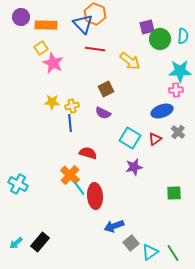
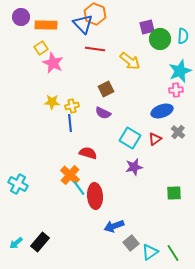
cyan star: rotated 20 degrees counterclockwise
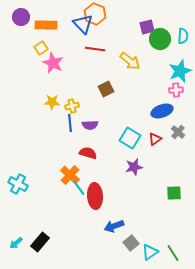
purple semicircle: moved 13 px left, 12 px down; rotated 28 degrees counterclockwise
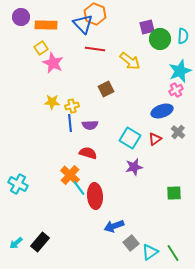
pink cross: rotated 24 degrees counterclockwise
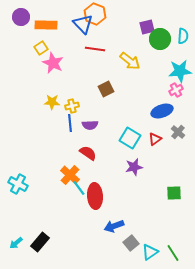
cyan star: rotated 15 degrees clockwise
red semicircle: rotated 18 degrees clockwise
